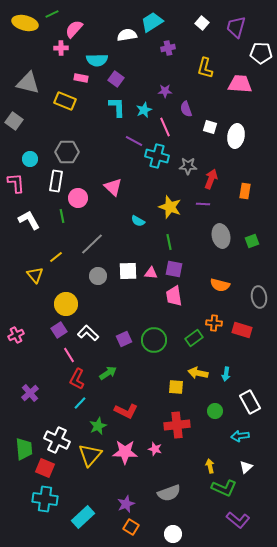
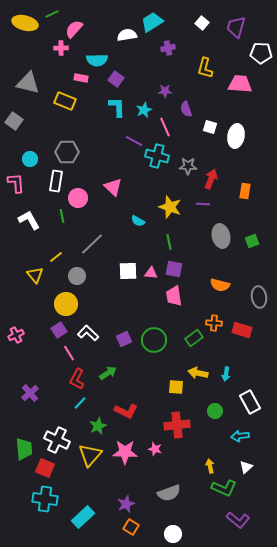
gray circle at (98, 276): moved 21 px left
pink line at (69, 355): moved 2 px up
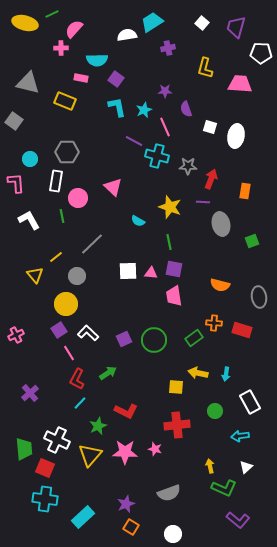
cyan L-shape at (117, 107): rotated 10 degrees counterclockwise
purple line at (203, 204): moved 2 px up
gray ellipse at (221, 236): moved 12 px up
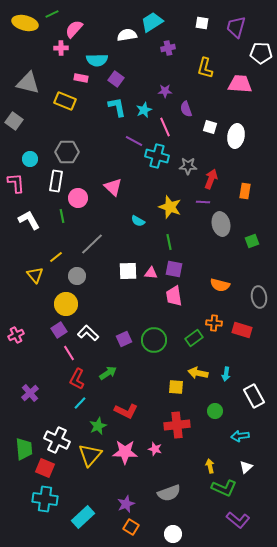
white square at (202, 23): rotated 32 degrees counterclockwise
white rectangle at (250, 402): moved 4 px right, 6 px up
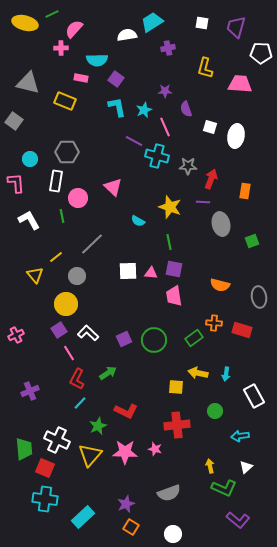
purple cross at (30, 393): moved 2 px up; rotated 18 degrees clockwise
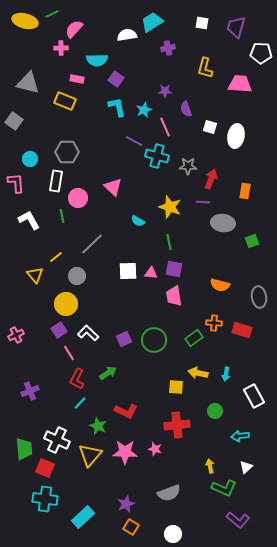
yellow ellipse at (25, 23): moved 2 px up
pink rectangle at (81, 78): moved 4 px left, 1 px down
gray ellipse at (221, 224): moved 2 px right, 1 px up; rotated 70 degrees counterclockwise
green star at (98, 426): rotated 24 degrees counterclockwise
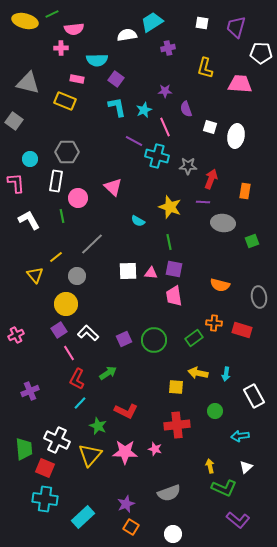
pink semicircle at (74, 29): rotated 138 degrees counterclockwise
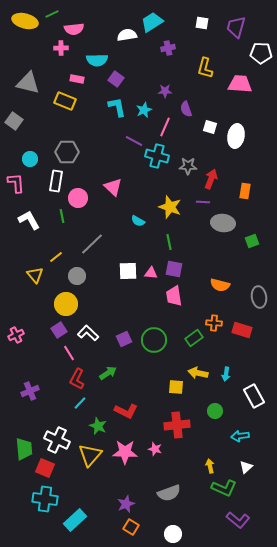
pink line at (165, 127): rotated 48 degrees clockwise
cyan rectangle at (83, 517): moved 8 px left, 3 px down
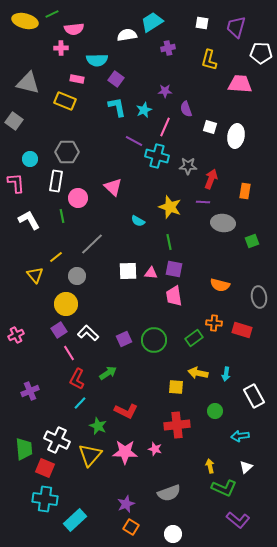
yellow L-shape at (205, 68): moved 4 px right, 8 px up
